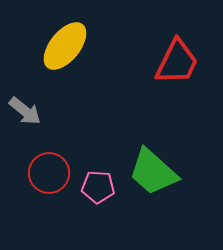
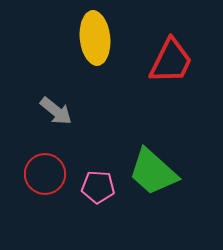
yellow ellipse: moved 30 px right, 8 px up; rotated 45 degrees counterclockwise
red trapezoid: moved 6 px left, 1 px up
gray arrow: moved 31 px right
red circle: moved 4 px left, 1 px down
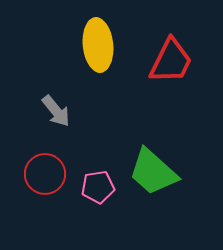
yellow ellipse: moved 3 px right, 7 px down
gray arrow: rotated 12 degrees clockwise
pink pentagon: rotated 12 degrees counterclockwise
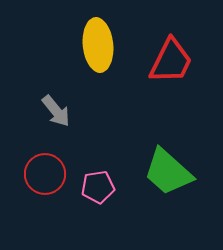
green trapezoid: moved 15 px right
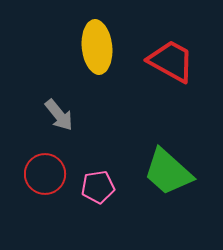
yellow ellipse: moved 1 px left, 2 px down
red trapezoid: rotated 87 degrees counterclockwise
gray arrow: moved 3 px right, 4 px down
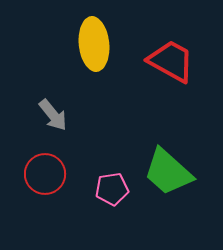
yellow ellipse: moved 3 px left, 3 px up
gray arrow: moved 6 px left
pink pentagon: moved 14 px right, 2 px down
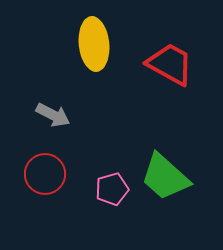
red trapezoid: moved 1 px left, 3 px down
gray arrow: rotated 24 degrees counterclockwise
green trapezoid: moved 3 px left, 5 px down
pink pentagon: rotated 8 degrees counterclockwise
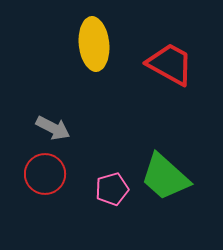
gray arrow: moved 13 px down
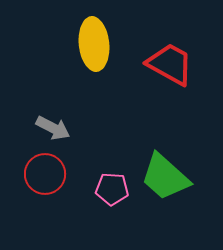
pink pentagon: rotated 20 degrees clockwise
